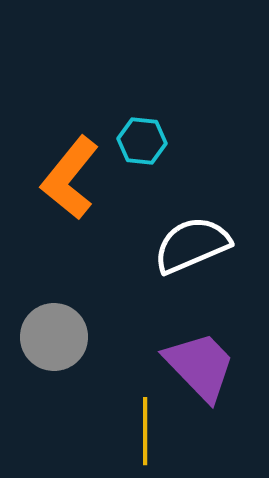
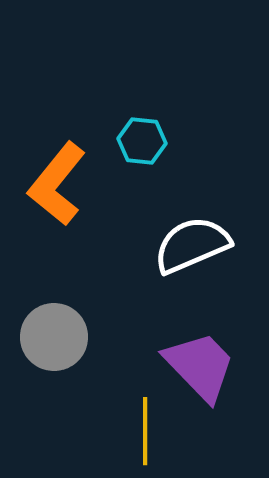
orange L-shape: moved 13 px left, 6 px down
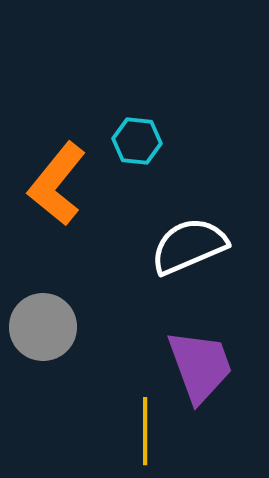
cyan hexagon: moved 5 px left
white semicircle: moved 3 px left, 1 px down
gray circle: moved 11 px left, 10 px up
purple trapezoid: rotated 24 degrees clockwise
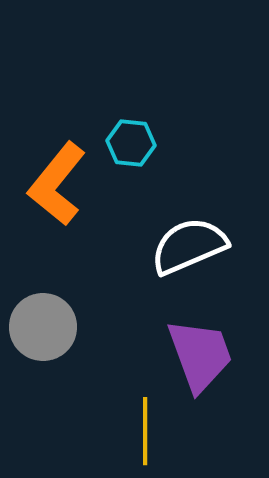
cyan hexagon: moved 6 px left, 2 px down
purple trapezoid: moved 11 px up
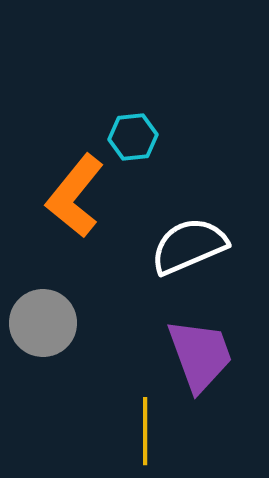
cyan hexagon: moved 2 px right, 6 px up; rotated 12 degrees counterclockwise
orange L-shape: moved 18 px right, 12 px down
gray circle: moved 4 px up
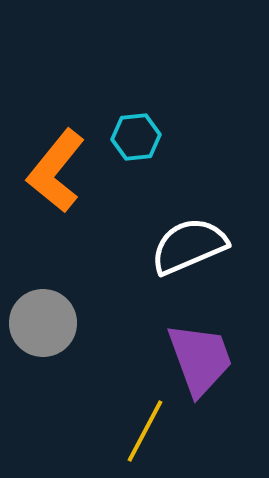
cyan hexagon: moved 3 px right
orange L-shape: moved 19 px left, 25 px up
purple trapezoid: moved 4 px down
yellow line: rotated 28 degrees clockwise
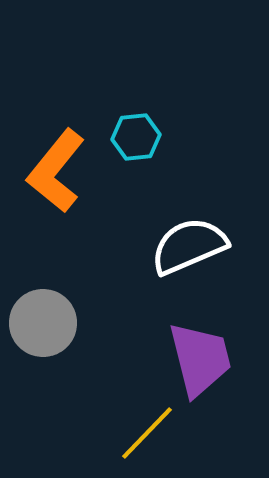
purple trapezoid: rotated 6 degrees clockwise
yellow line: moved 2 px right, 2 px down; rotated 16 degrees clockwise
